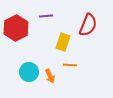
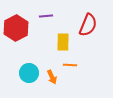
yellow rectangle: rotated 18 degrees counterclockwise
cyan circle: moved 1 px down
orange arrow: moved 2 px right, 1 px down
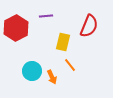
red semicircle: moved 1 px right, 1 px down
yellow rectangle: rotated 12 degrees clockwise
orange line: rotated 48 degrees clockwise
cyan circle: moved 3 px right, 2 px up
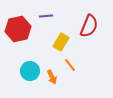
red hexagon: moved 2 px right, 1 px down; rotated 15 degrees clockwise
yellow rectangle: moved 2 px left; rotated 18 degrees clockwise
cyan circle: moved 2 px left
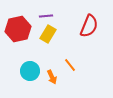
yellow rectangle: moved 13 px left, 8 px up
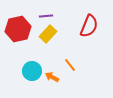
yellow rectangle: rotated 12 degrees clockwise
cyan circle: moved 2 px right
orange arrow: rotated 144 degrees clockwise
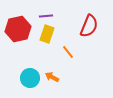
yellow rectangle: moved 1 px left; rotated 24 degrees counterclockwise
orange line: moved 2 px left, 13 px up
cyan circle: moved 2 px left, 7 px down
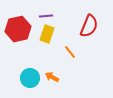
orange line: moved 2 px right
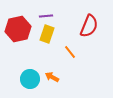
cyan circle: moved 1 px down
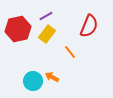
purple line: rotated 24 degrees counterclockwise
yellow rectangle: rotated 18 degrees clockwise
cyan circle: moved 3 px right, 2 px down
